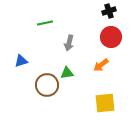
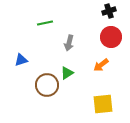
blue triangle: moved 1 px up
green triangle: rotated 24 degrees counterclockwise
yellow square: moved 2 px left, 1 px down
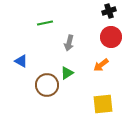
blue triangle: moved 1 px down; rotated 48 degrees clockwise
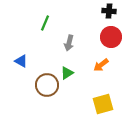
black cross: rotated 24 degrees clockwise
green line: rotated 56 degrees counterclockwise
yellow square: rotated 10 degrees counterclockwise
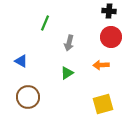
orange arrow: rotated 35 degrees clockwise
brown circle: moved 19 px left, 12 px down
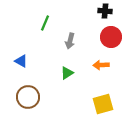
black cross: moved 4 px left
gray arrow: moved 1 px right, 2 px up
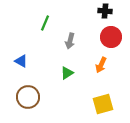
orange arrow: rotated 63 degrees counterclockwise
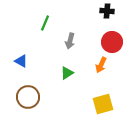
black cross: moved 2 px right
red circle: moved 1 px right, 5 px down
